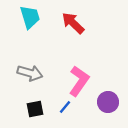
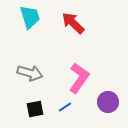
pink L-shape: moved 3 px up
blue line: rotated 16 degrees clockwise
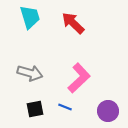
pink L-shape: rotated 12 degrees clockwise
purple circle: moved 9 px down
blue line: rotated 56 degrees clockwise
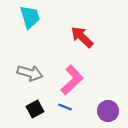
red arrow: moved 9 px right, 14 px down
pink L-shape: moved 7 px left, 2 px down
black square: rotated 18 degrees counterclockwise
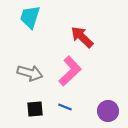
cyan trapezoid: rotated 145 degrees counterclockwise
pink L-shape: moved 2 px left, 9 px up
black square: rotated 24 degrees clockwise
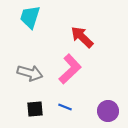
pink L-shape: moved 2 px up
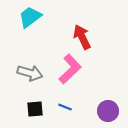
cyan trapezoid: rotated 35 degrees clockwise
red arrow: rotated 20 degrees clockwise
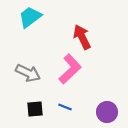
gray arrow: moved 2 px left; rotated 10 degrees clockwise
purple circle: moved 1 px left, 1 px down
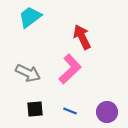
blue line: moved 5 px right, 4 px down
